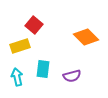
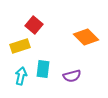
cyan arrow: moved 4 px right, 1 px up; rotated 24 degrees clockwise
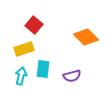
yellow rectangle: moved 4 px right, 3 px down
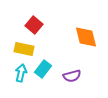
orange diamond: rotated 30 degrees clockwise
yellow rectangle: rotated 30 degrees clockwise
cyan rectangle: rotated 30 degrees clockwise
cyan arrow: moved 3 px up
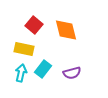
orange diamond: moved 20 px left, 7 px up
purple semicircle: moved 3 px up
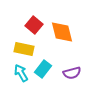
orange diamond: moved 4 px left, 2 px down
cyan arrow: rotated 42 degrees counterclockwise
